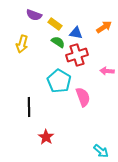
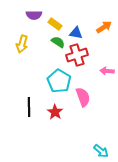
purple semicircle: rotated 21 degrees counterclockwise
red star: moved 9 px right, 25 px up
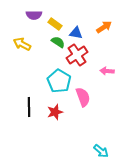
yellow arrow: rotated 102 degrees clockwise
red cross: rotated 15 degrees counterclockwise
red star: rotated 21 degrees clockwise
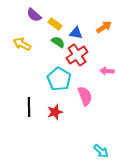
purple semicircle: rotated 42 degrees clockwise
cyan pentagon: moved 2 px up
pink semicircle: moved 2 px right, 1 px up
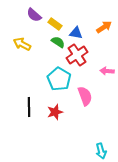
cyan arrow: rotated 35 degrees clockwise
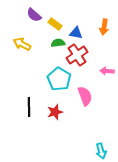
orange arrow: rotated 133 degrees clockwise
green semicircle: moved 1 px down; rotated 40 degrees counterclockwise
